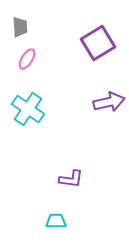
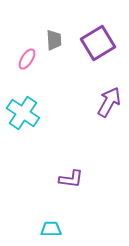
gray trapezoid: moved 34 px right, 13 px down
purple arrow: rotated 48 degrees counterclockwise
cyan cross: moved 5 px left, 4 px down
cyan trapezoid: moved 5 px left, 8 px down
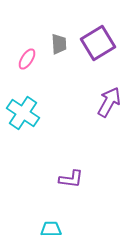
gray trapezoid: moved 5 px right, 4 px down
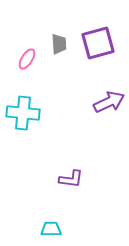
purple square: rotated 16 degrees clockwise
purple arrow: rotated 36 degrees clockwise
cyan cross: rotated 28 degrees counterclockwise
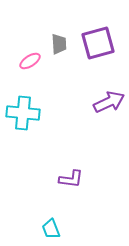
pink ellipse: moved 3 px right, 2 px down; rotated 25 degrees clockwise
cyan trapezoid: rotated 110 degrees counterclockwise
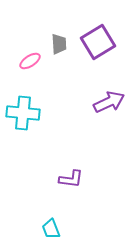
purple square: moved 1 px up; rotated 16 degrees counterclockwise
